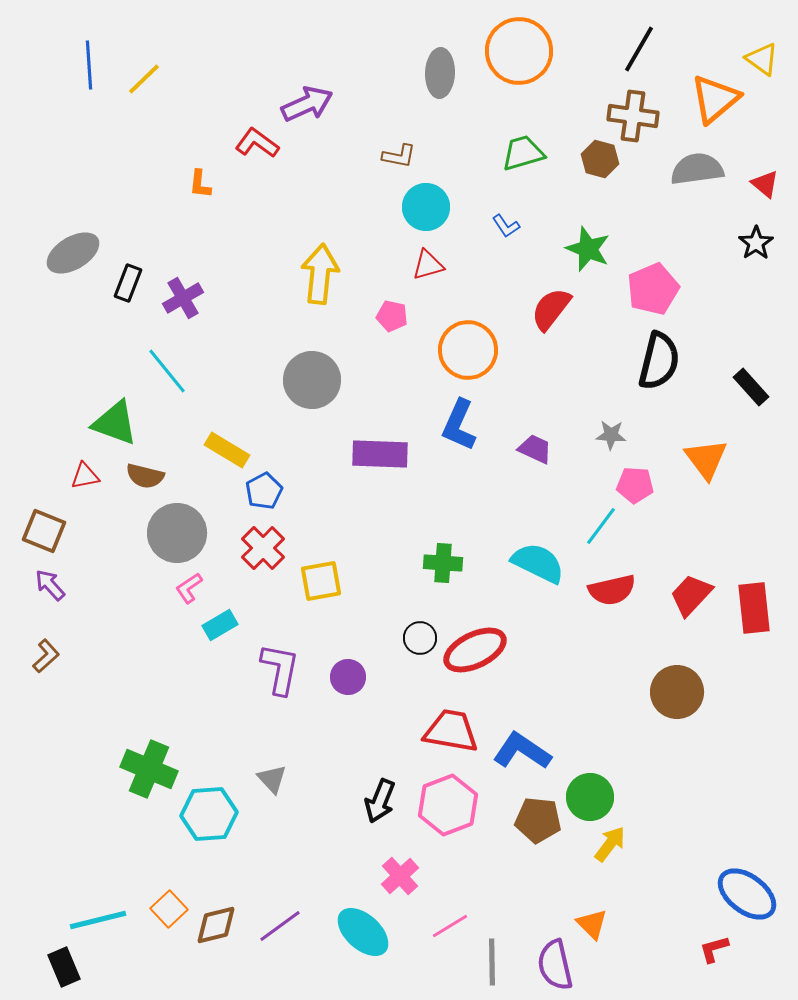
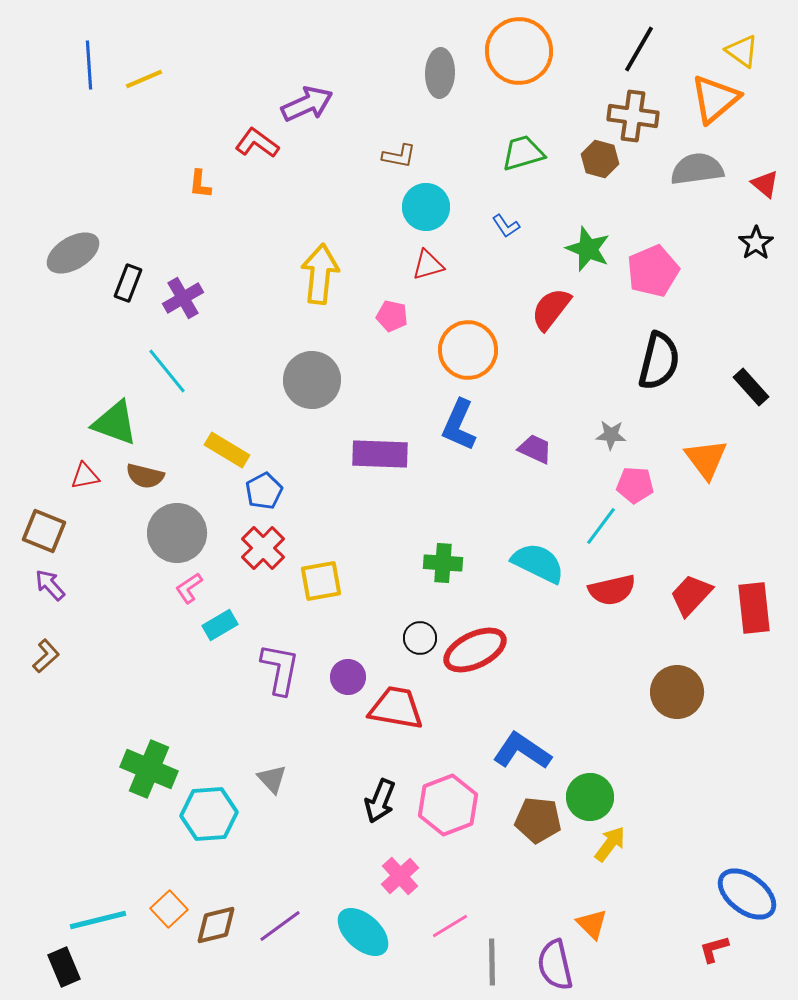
yellow triangle at (762, 59): moved 20 px left, 8 px up
yellow line at (144, 79): rotated 21 degrees clockwise
pink pentagon at (653, 289): moved 18 px up
red trapezoid at (451, 731): moved 55 px left, 23 px up
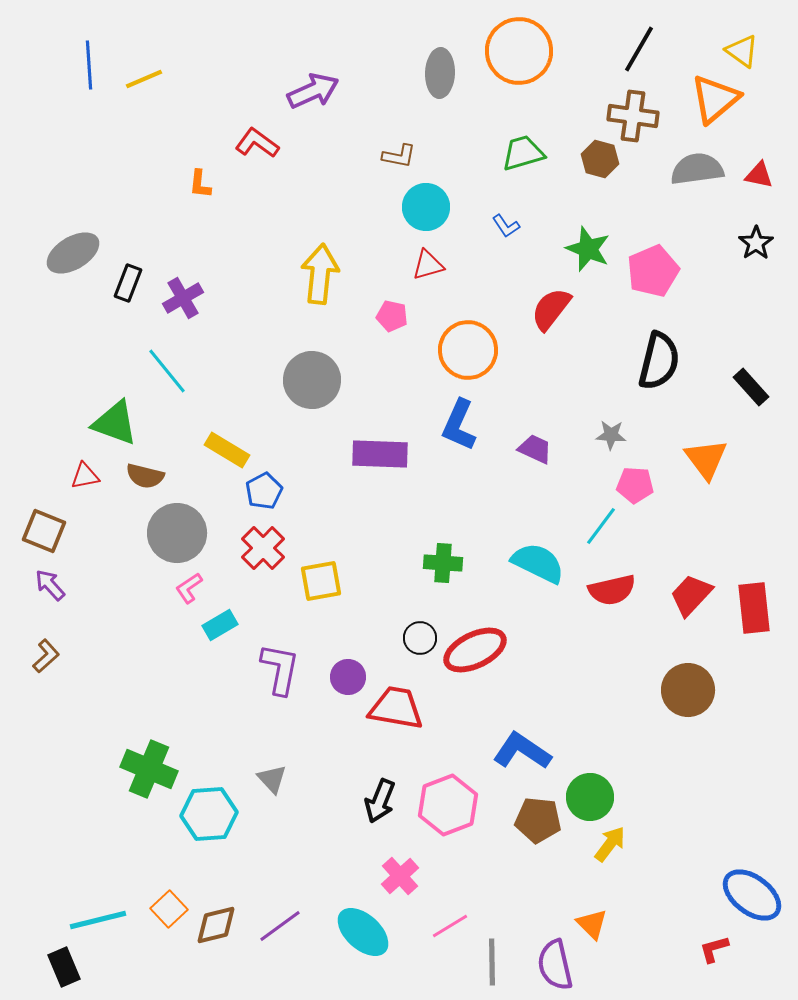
purple arrow at (307, 104): moved 6 px right, 13 px up
red triangle at (765, 184): moved 6 px left, 9 px up; rotated 28 degrees counterclockwise
brown circle at (677, 692): moved 11 px right, 2 px up
blue ellipse at (747, 894): moved 5 px right, 1 px down
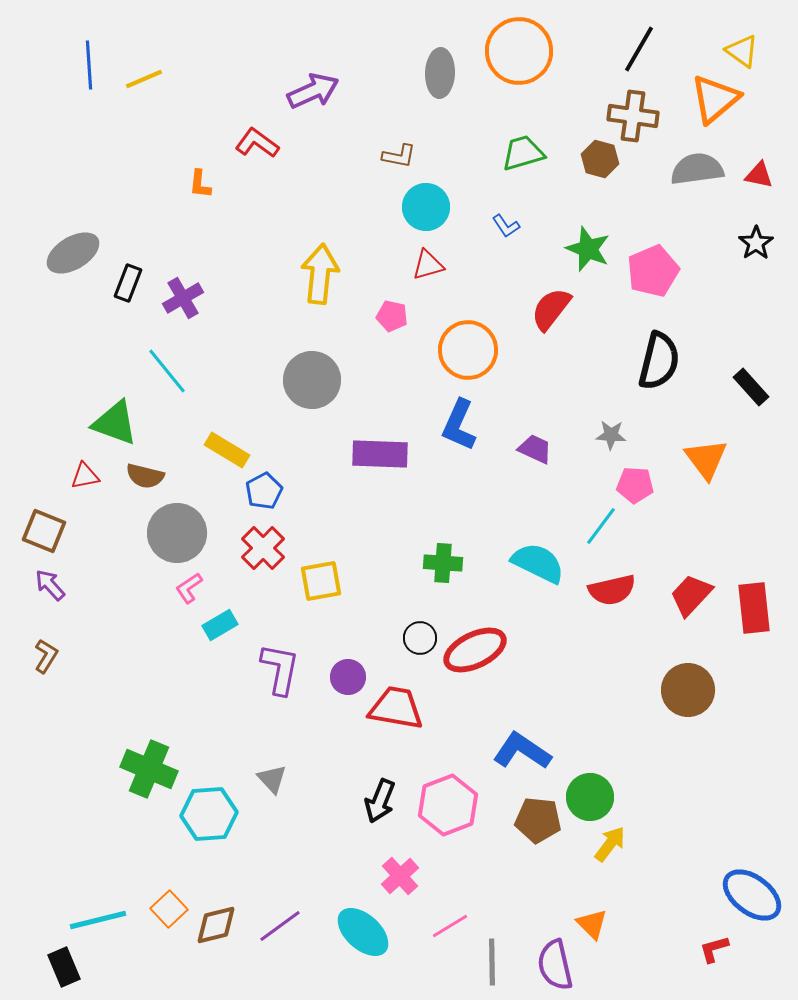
brown L-shape at (46, 656): rotated 16 degrees counterclockwise
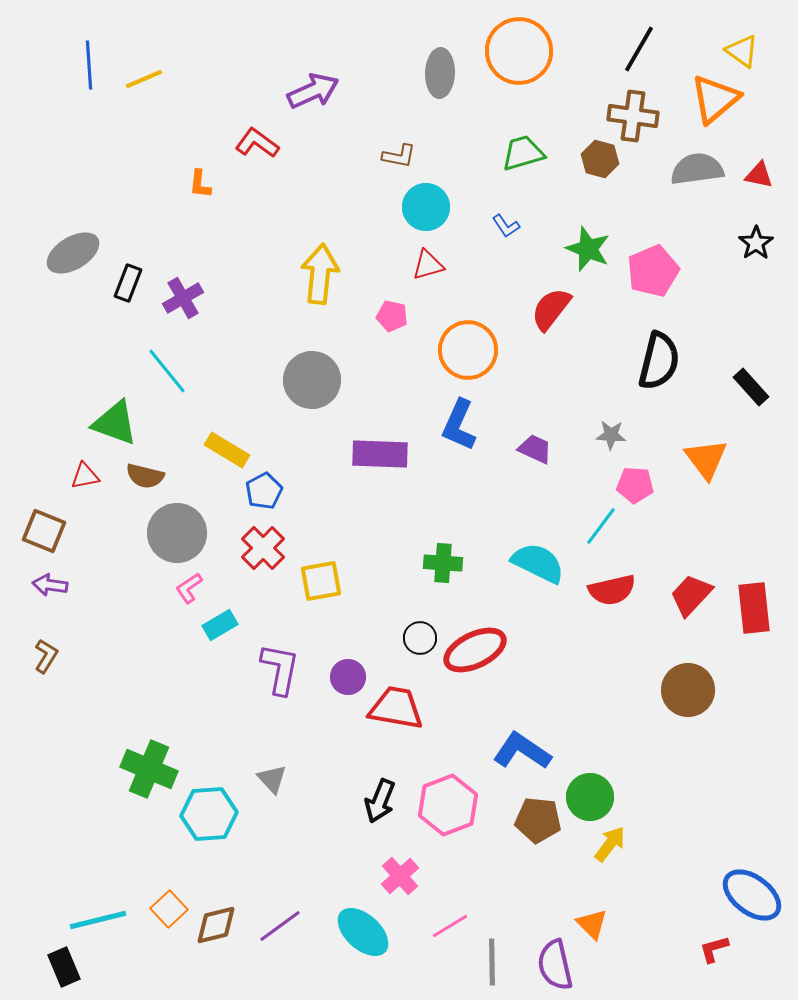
purple arrow at (50, 585): rotated 40 degrees counterclockwise
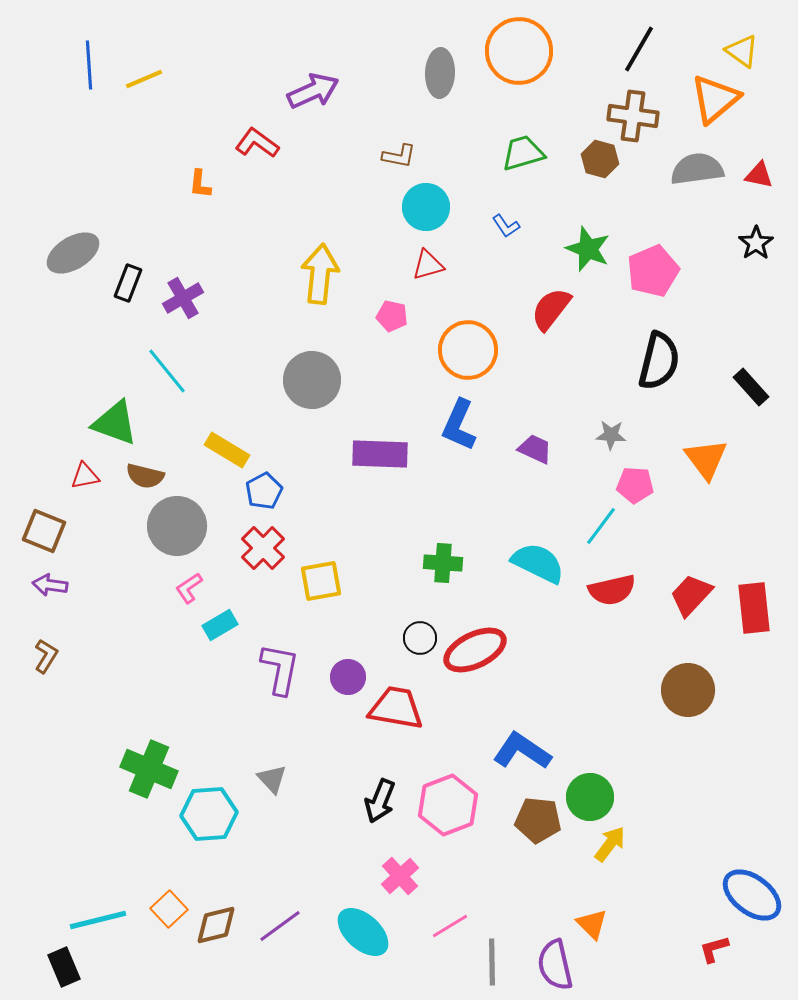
gray circle at (177, 533): moved 7 px up
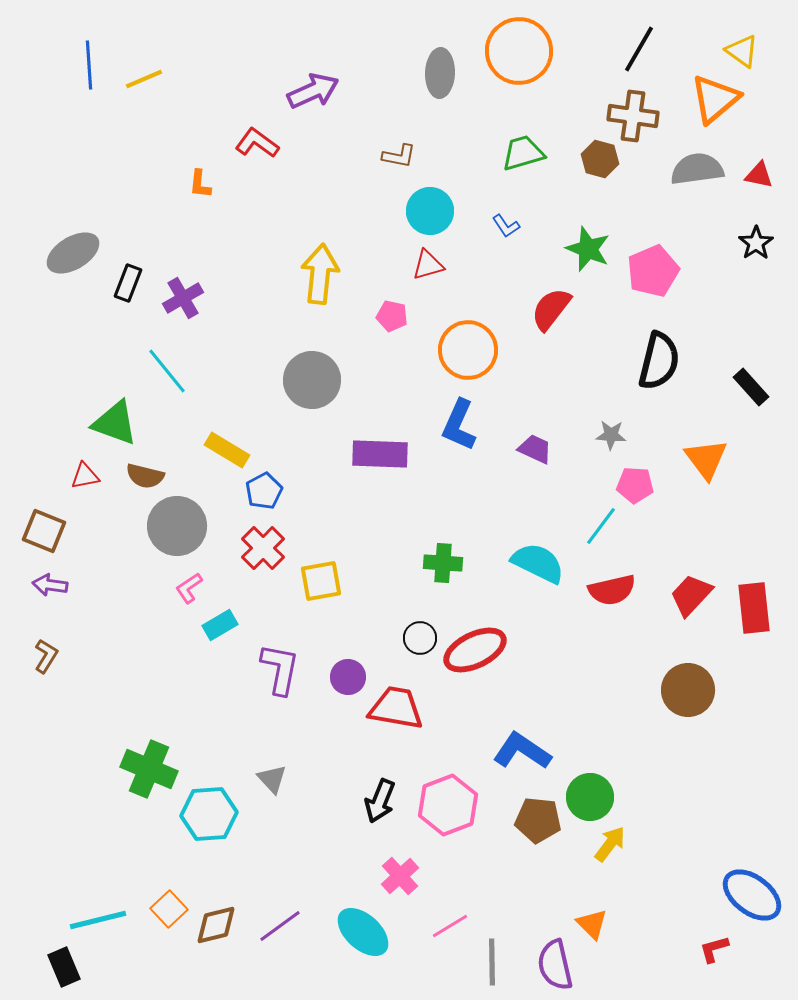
cyan circle at (426, 207): moved 4 px right, 4 px down
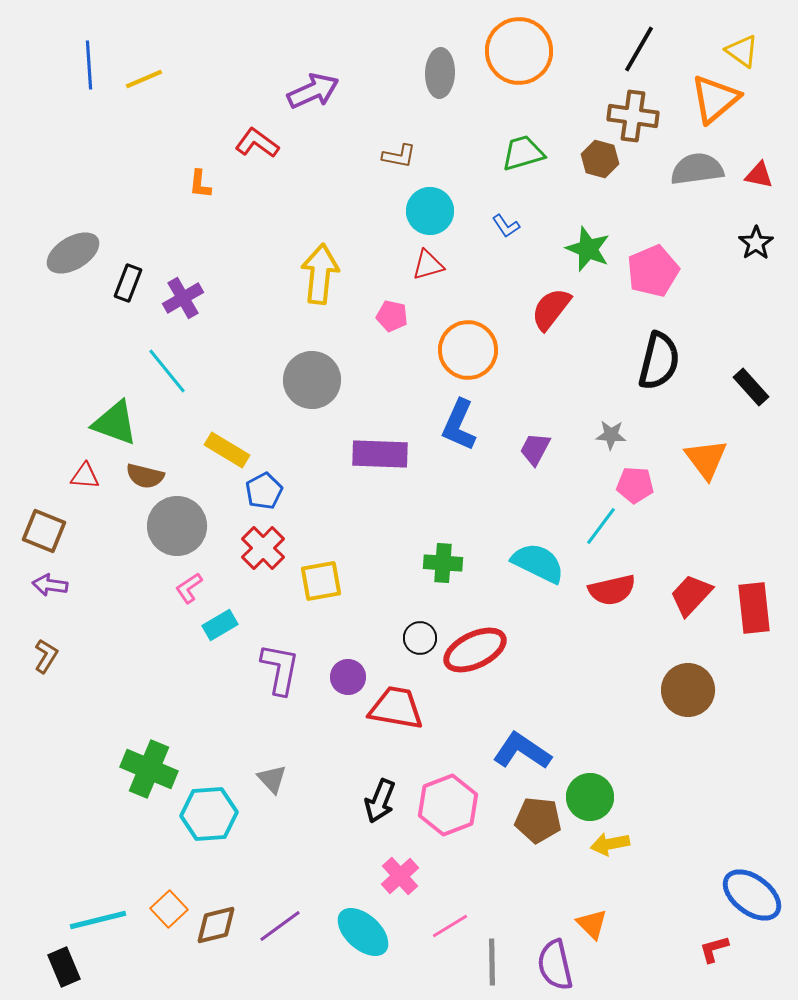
purple trapezoid at (535, 449): rotated 87 degrees counterclockwise
red triangle at (85, 476): rotated 16 degrees clockwise
yellow arrow at (610, 844): rotated 138 degrees counterclockwise
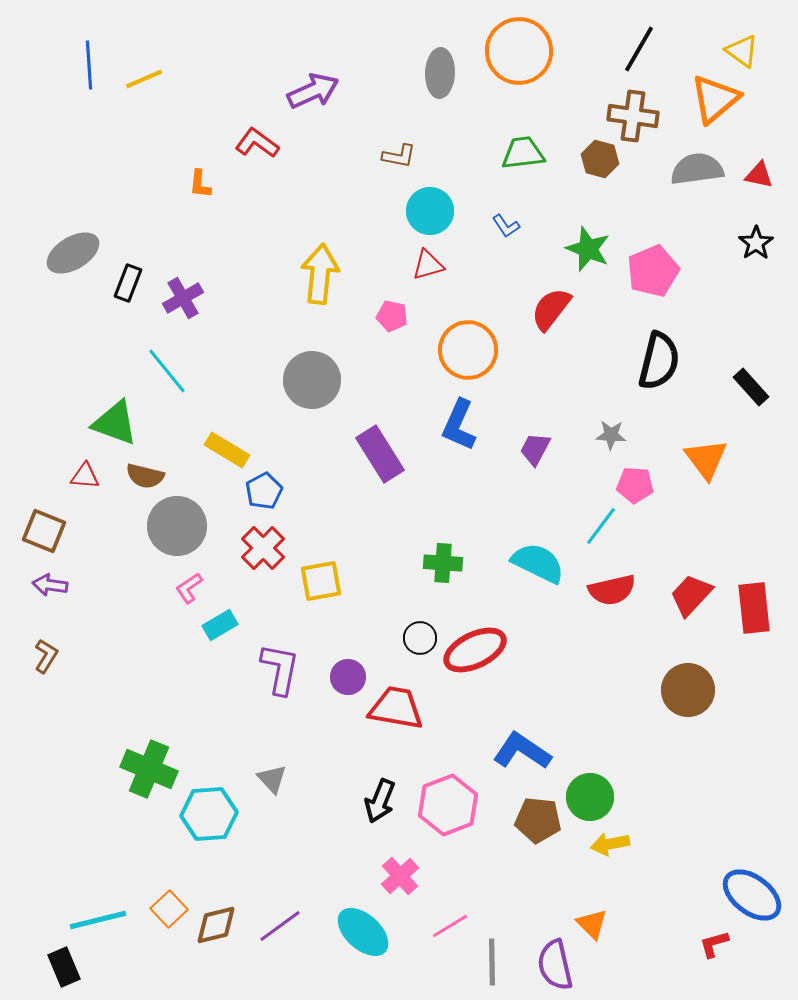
green trapezoid at (523, 153): rotated 9 degrees clockwise
purple rectangle at (380, 454): rotated 56 degrees clockwise
red L-shape at (714, 949): moved 5 px up
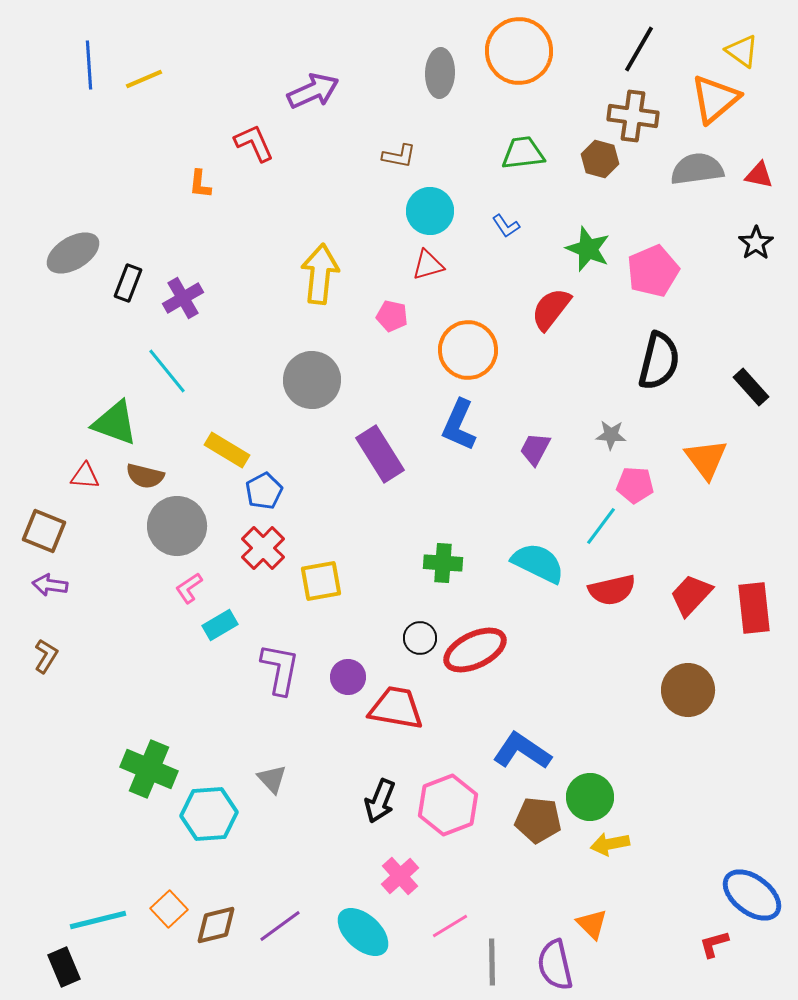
red L-shape at (257, 143): moved 3 px left; rotated 30 degrees clockwise
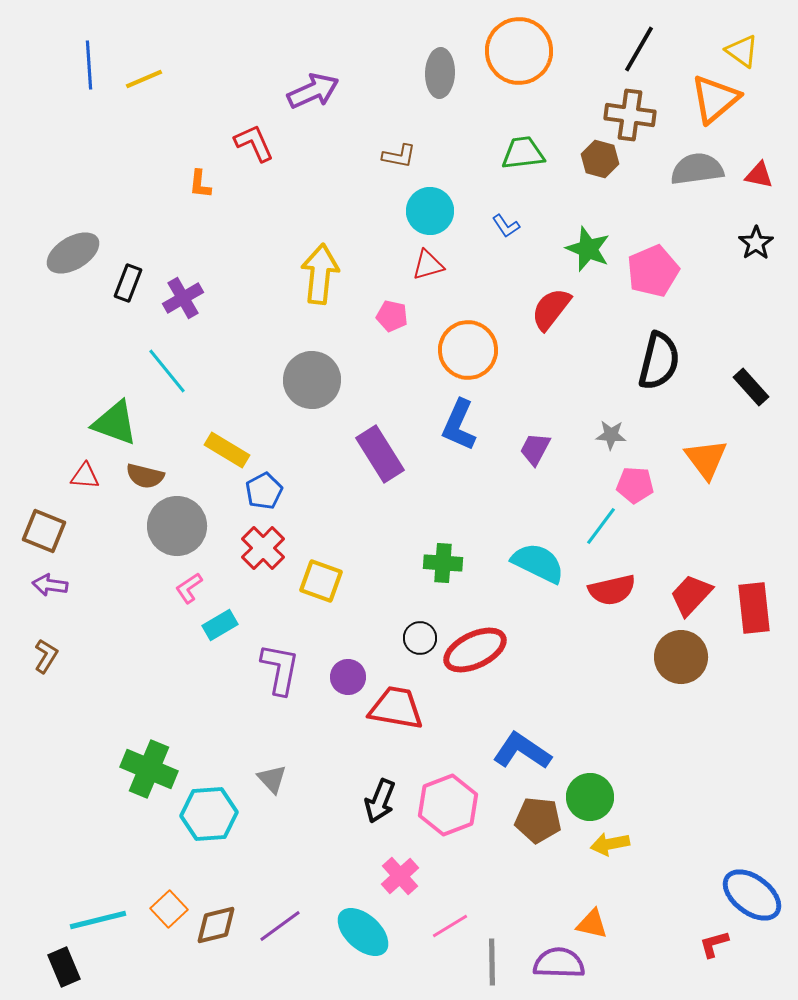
brown cross at (633, 116): moved 3 px left, 1 px up
yellow square at (321, 581): rotated 30 degrees clockwise
brown circle at (688, 690): moved 7 px left, 33 px up
orange triangle at (592, 924): rotated 32 degrees counterclockwise
purple semicircle at (555, 965): moved 4 px right, 2 px up; rotated 105 degrees clockwise
